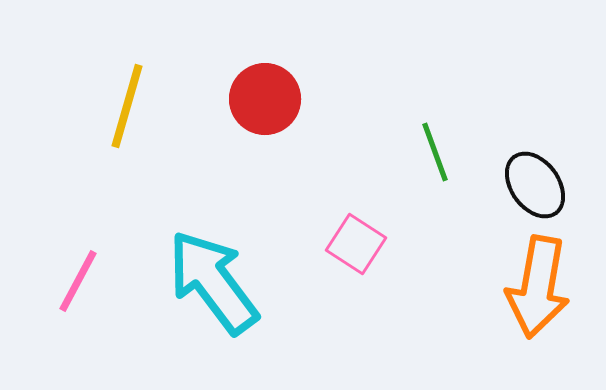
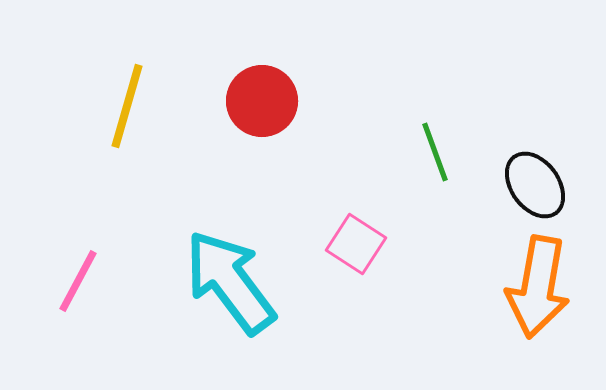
red circle: moved 3 px left, 2 px down
cyan arrow: moved 17 px right
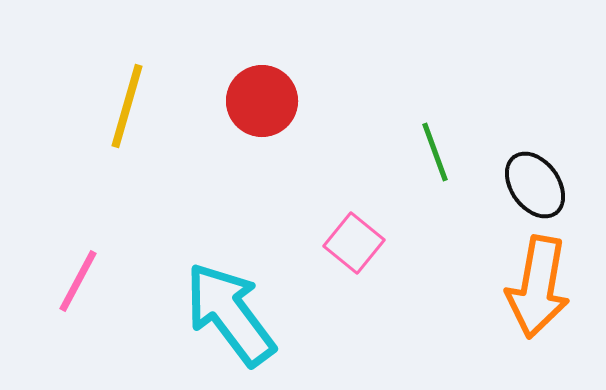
pink square: moved 2 px left, 1 px up; rotated 6 degrees clockwise
cyan arrow: moved 32 px down
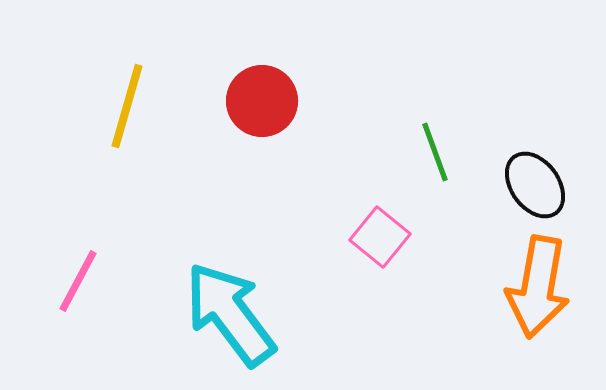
pink square: moved 26 px right, 6 px up
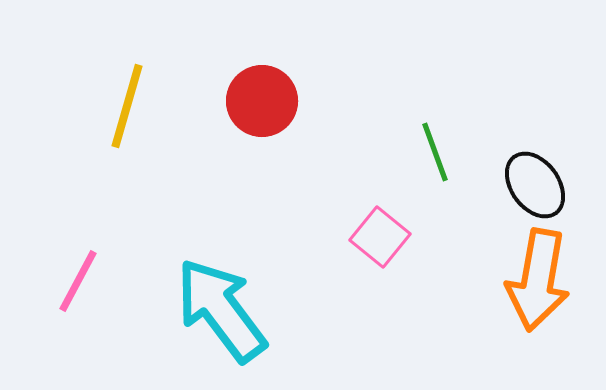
orange arrow: moved 7 px up
cyan arrow: moved 9 px left, 4 px up
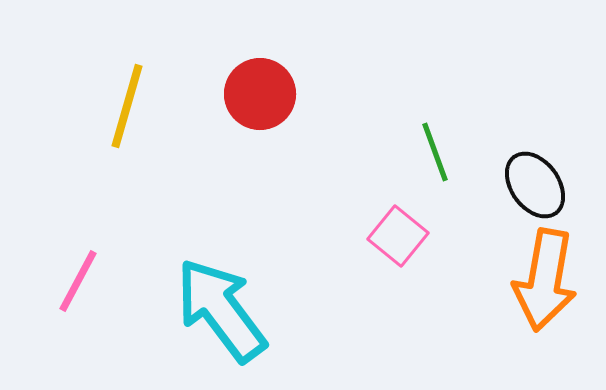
red circle: moved 2 px left, 7 px up
pink square: moved 18 px right, 1 px up
orange arrow: moved 7 px right
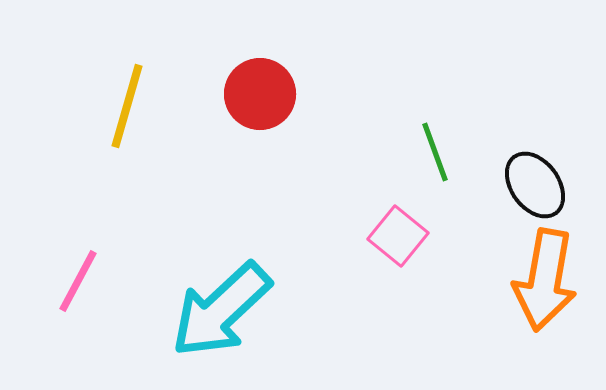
cyan arrow: rotated 96 degrees counterclockwise
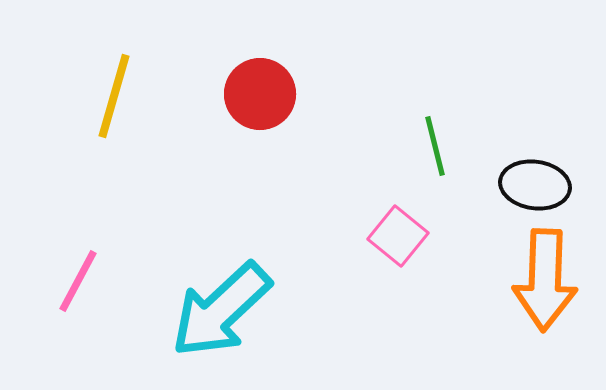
yellow line: moved 13 px left, 10 px up
green line: moved 6 px up; rotated 6 degrees clockwise
black ellipse: rotated 46 degrees counterclockwise
orange arrow: rotated 8 degrees counterclockwise
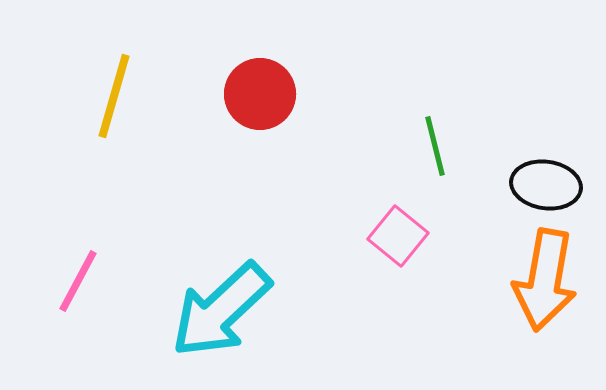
black ellipse: moved 11 px right
orange arrow: rotated 8 degrees clockwise
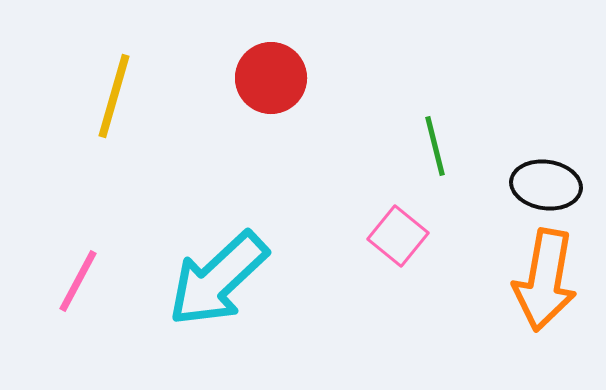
red circle: moved 11 px right, 16 px up
cyan arrow: moved 3 px left, 31 px up
